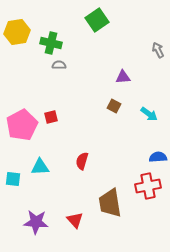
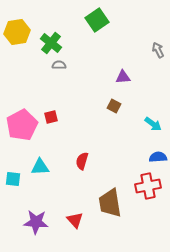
green cross: rotated 25 degrees clockwise
cyan arrow: moved 4 px right, 10 px down
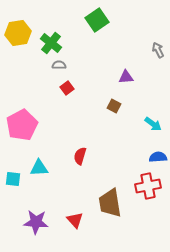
yellow hexagon: moved 1 px right, 1 px down
purple triangle: moved 3 px right
red square: moved 16 px right, 29 px up; rotated 24 degrees counterclockwise
red semicircle: moved 2 px left, 5 px up
cyan triangle: moved 1 px left, 1 px down
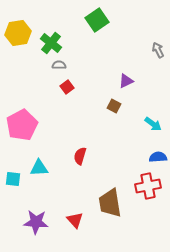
purple triangle: moved 4 px down; rotated 21 degrees counterclockwise
red square: moved 1 px up
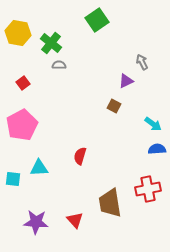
yellow hexagon: rotated 20 degrees clockwise
gray arrow: moved 16 px left, 12 px down
red square: moved 44 px left, 4 px up
blue semicircle: moved 1 px left, 8 px up
red cross: moved 3 px down
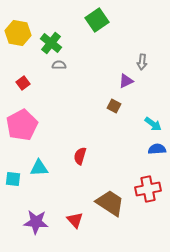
gray arrow: rotated 147 degrees counterclockwise
brown trapezoid: rotated 132 degrees clockwise
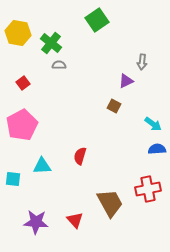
cyan triangle: moved 3 px right, 2 px up
brown trapezoid: rotated 28 degrees clockwise
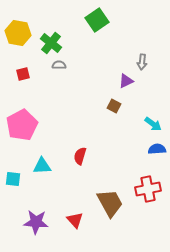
red square: moved 9 px up; rotated 24 degrees clockwise
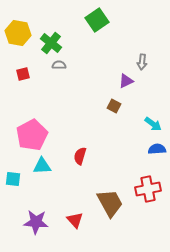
pink pentagon: moved 10 px right, 10 px down
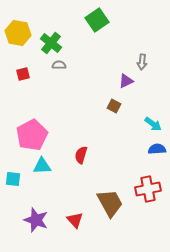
red semicircle: moved 1 px right, 1 px up
purple star: moved 2 px up; rotated 15 degrees clockwise
